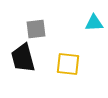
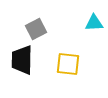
gray square: rotated 20 degrees counterclockwise
black trapezoid: moved 1 px left, 2 px down; rotated 16 degrees clockwise
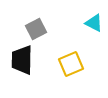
cyan triangle: rotated 30 degrees clockwise
yellow square: moved 3 px right; rotated 30 degrees counterclockwise
